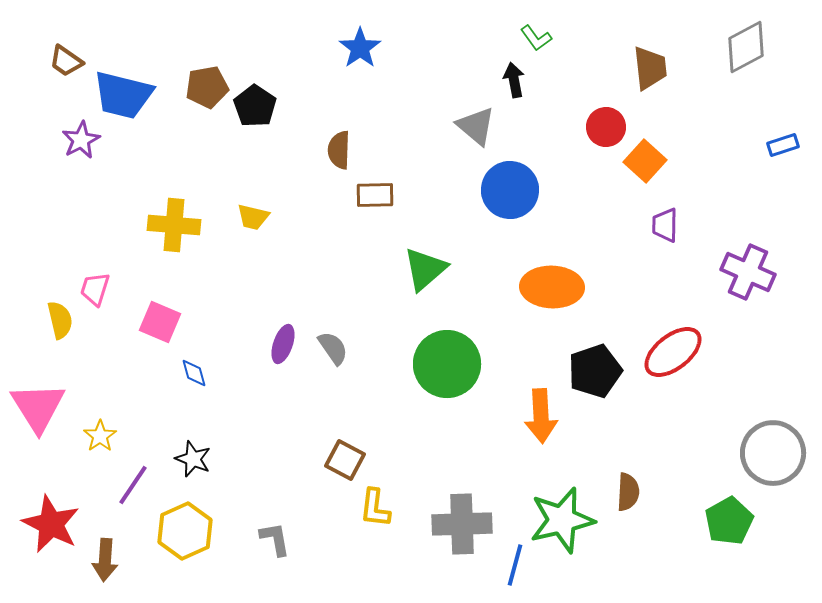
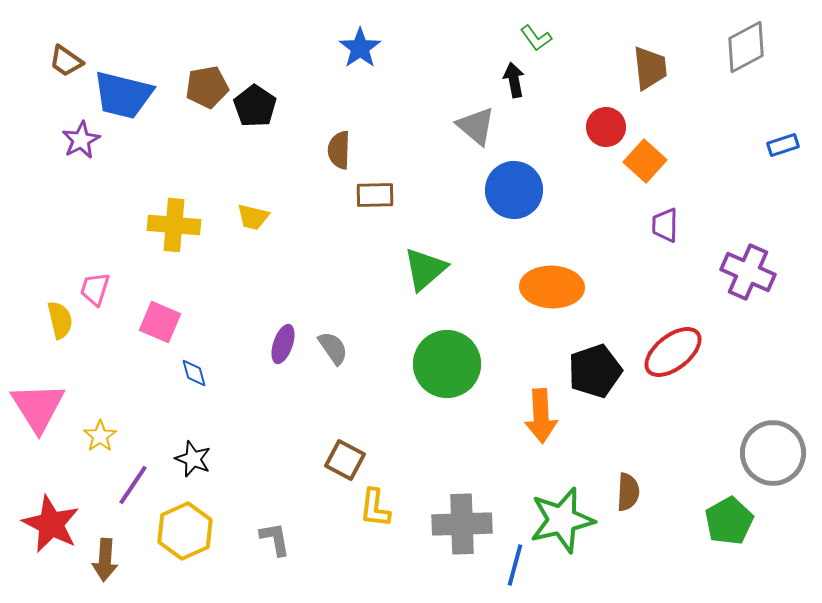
blue circle at (510, 190): moved 4 px right
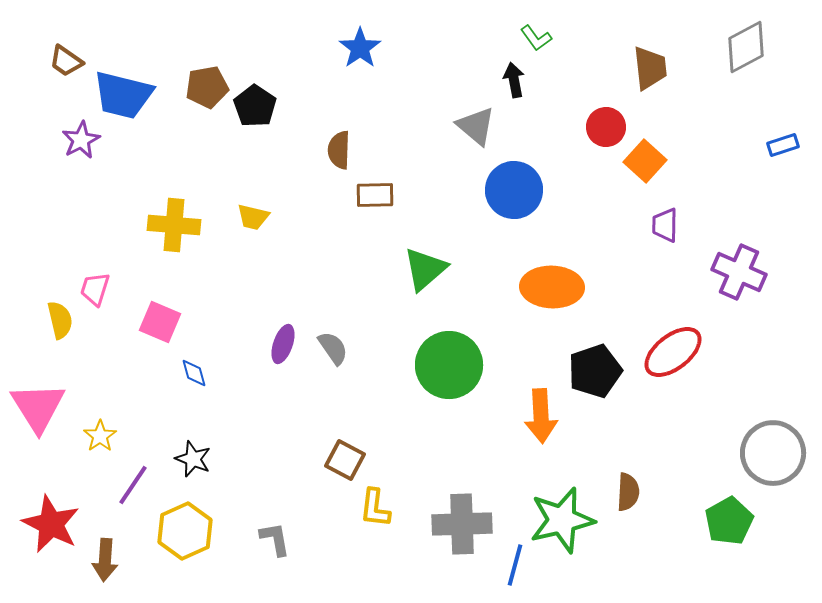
purple cross at (748, 272): moved 9 px left
green circle at (447, 364): moved 2 px right, 1 px down
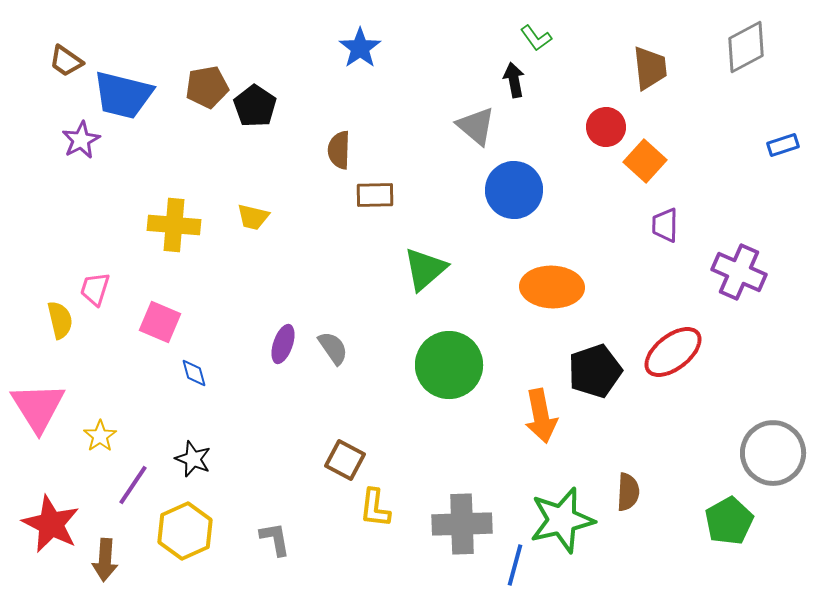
orange arrow at (541, 416): rotated 8 degrees counterclockwise
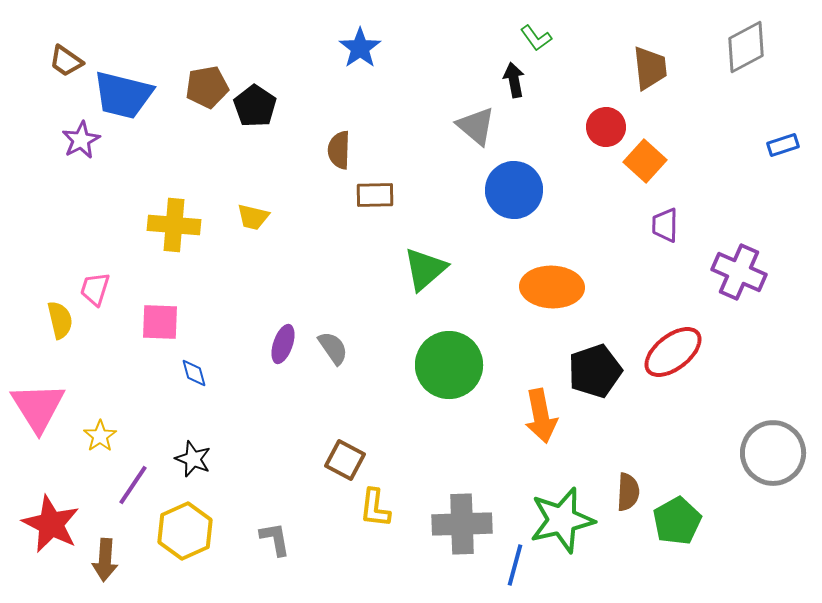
pink square at (160, 322): rotated 21 degrees counterclockwise
green pentagon at (729, 521): moved 52 px left
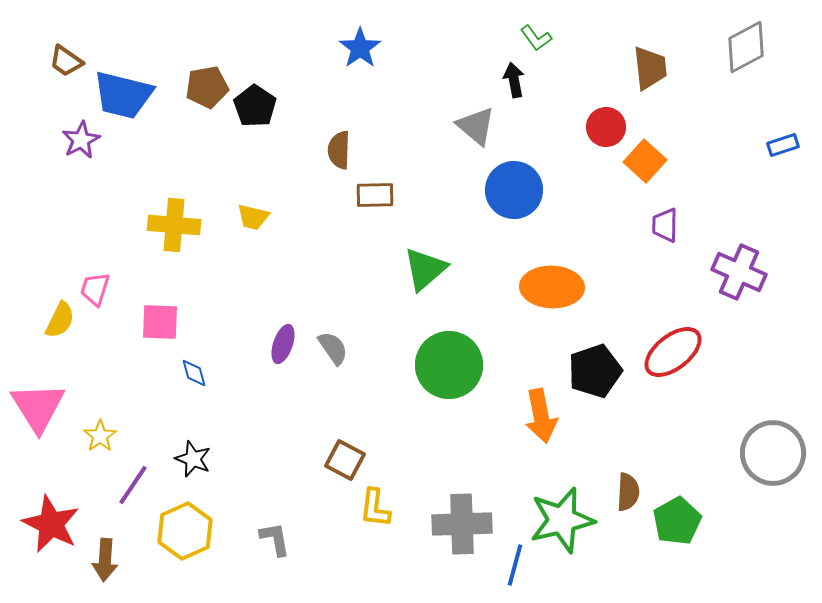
yellow semicircle at (60, 320): rotated 39 degrees clockwise
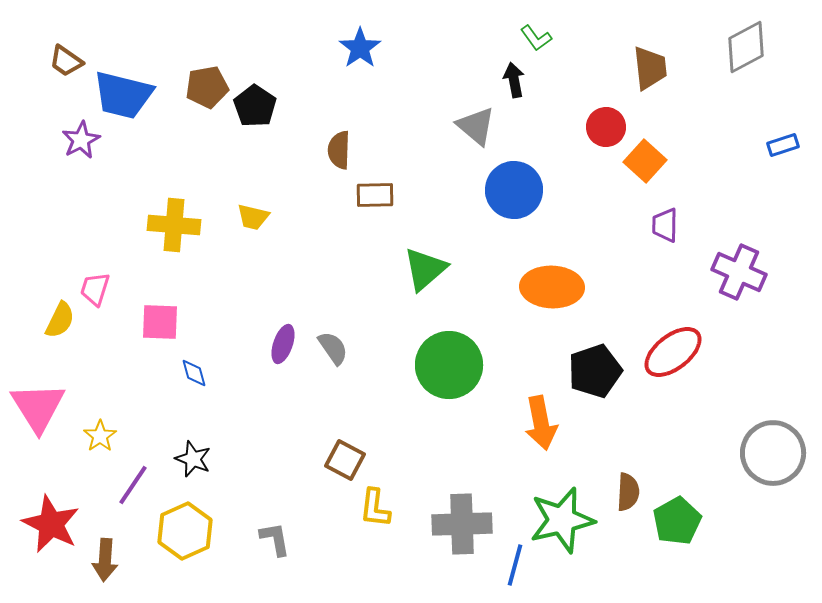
orange arrow at (541, 416): moved 7 px down
